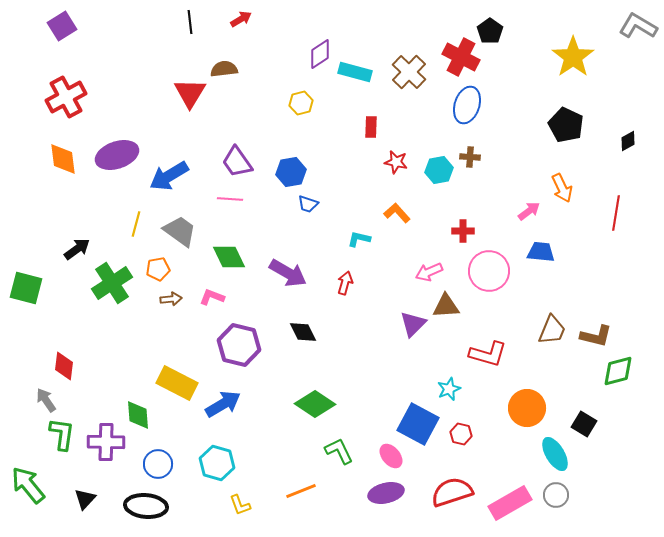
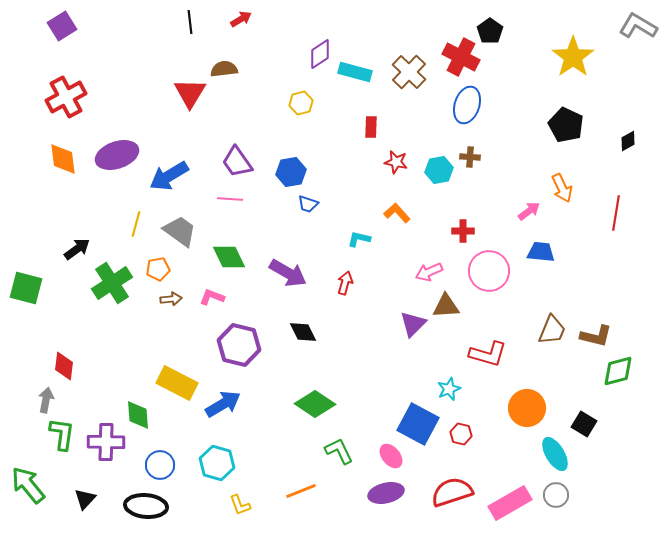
gray arrow at (46, 400): rotated 45 degrees clockwise
blue circle at (158, 464): moved 2 px right, 1 px down
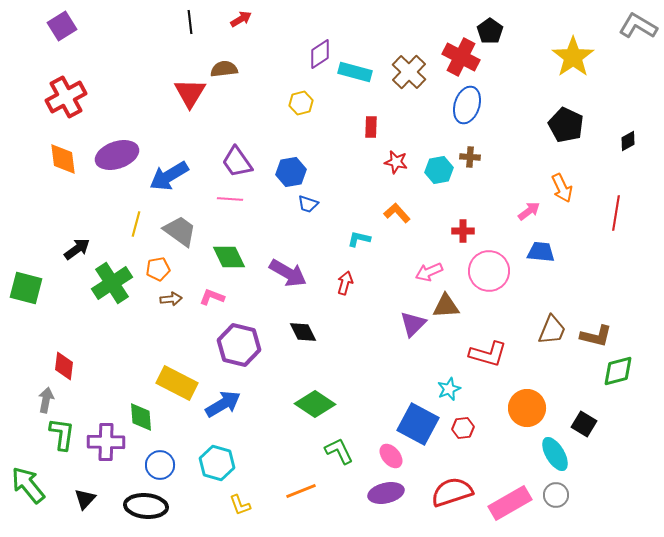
green diamond at (138, 415): moved 3 px right, 2 px down
red hexagon at (461, 434): moved 2 px right, 6 px up; rotated 20 degrees counterclockwise
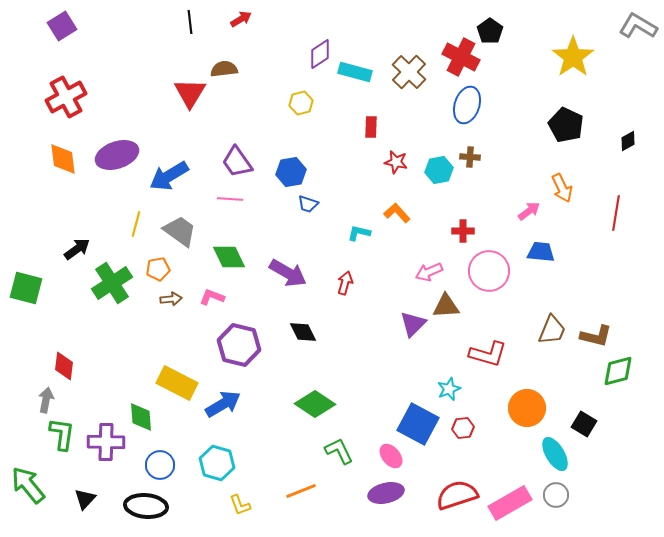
cyan L-shape at (359, 239): moved 6 px up
red semicircle at (452, 492): moved 5 px right, 3 px down
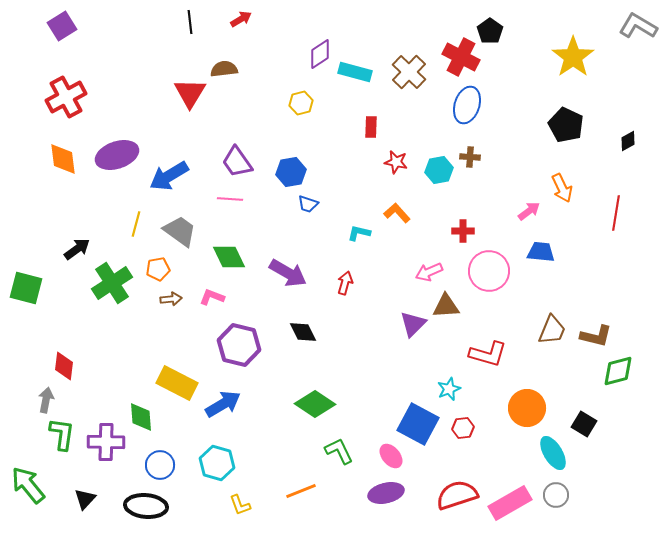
cyan ellipse at (555, 454): moved 2 px left, 1 px up
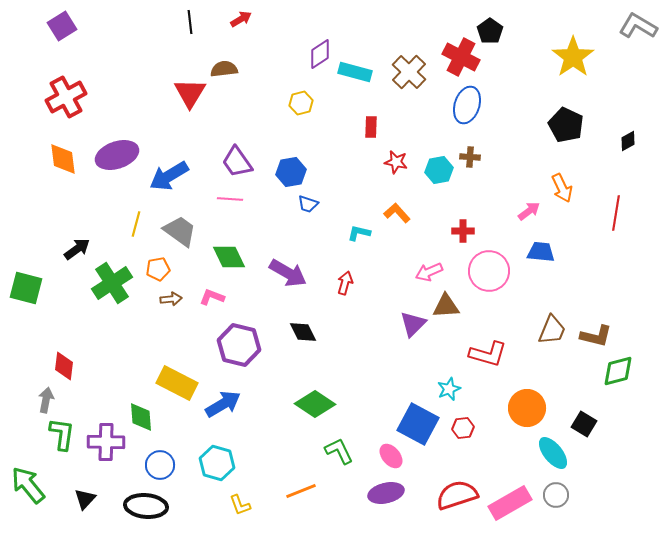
cyan ellipse at (553, 453): rotated 8 degrees counterclockwise
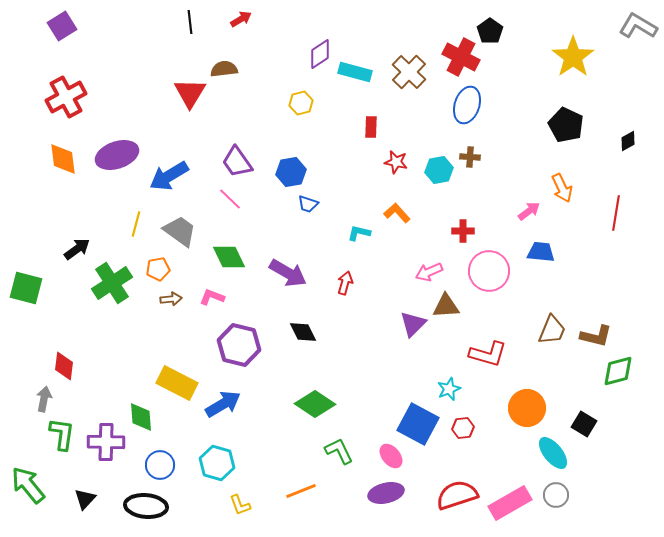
pink line at (230, 199): rotated 40 degrees clockwise
gray arrow at (46, 400): moved 2 px left, 1 px up
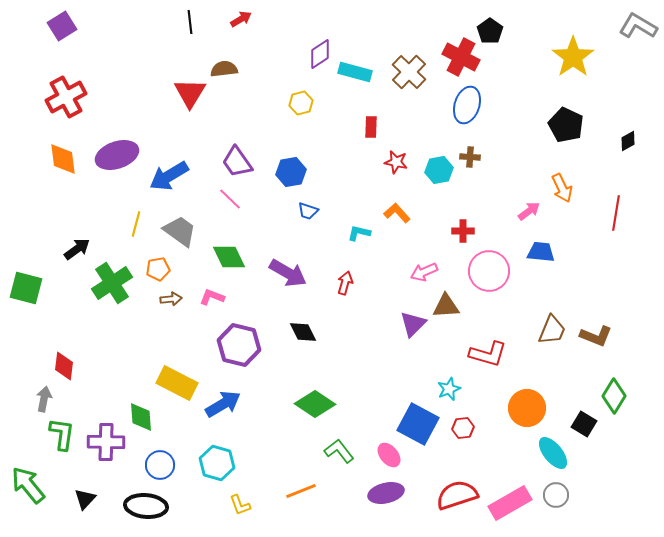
blue trapezoid at (308, 204): moved 7 px down
pink arrow at (429, 272): moved 5 px left
brown L-shape at (596, 336): rotated 8 degrees clockwise
green diamond at (618, 371): moved 4 px left, 25 px down; rotated 44 degrees counterclockwise
green L-shape at (339, 451): rotated 12 degrees counterclockwise
pink ellipse at (391, 456): moved 2 px left, 1 px up
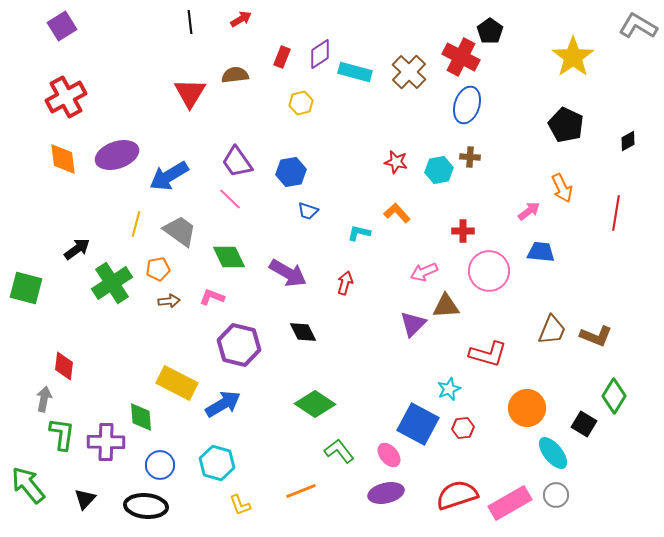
brown semicircle at (224, 69): moved 11 px right, 6 px down
red rectangle at (371, 127): moved 89 px left, 70 px up; rotated 20 degrees clockwise
brown arrow at (171, 299): moved 2 px left, 2 px down
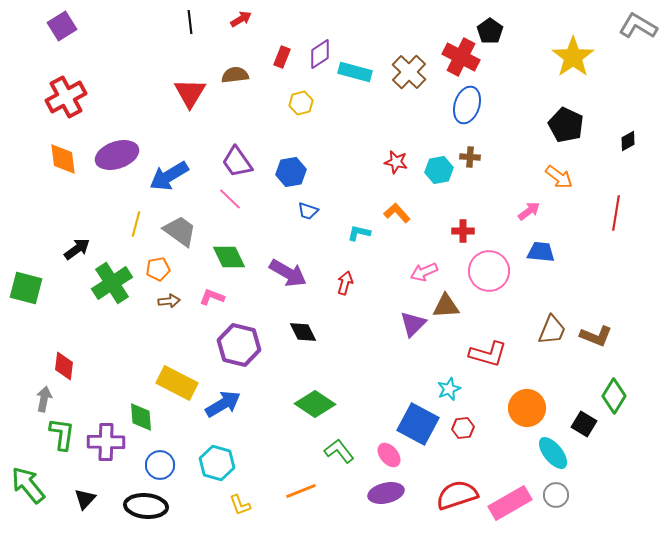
orange arrow at (562, 188): moved 3 px left, 11 px up; rotated 28 degrees counterclockwise
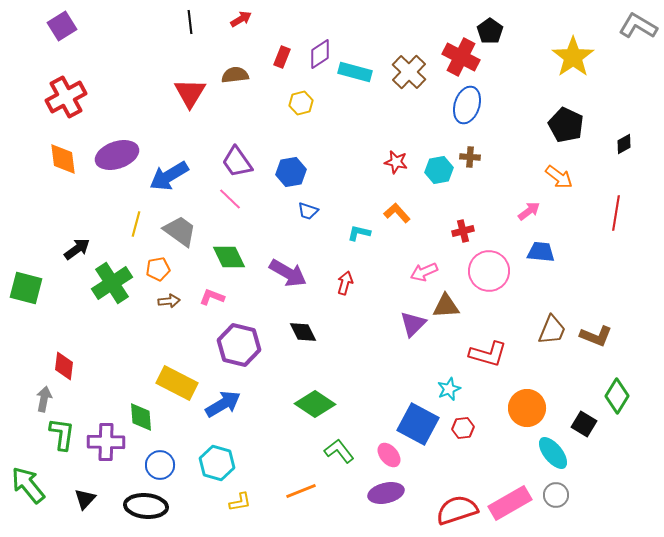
black diamond at (628, 141): moved 4 px left, 3 px down
red cross at (463, 231): rotated 15 degrees counterclockwise
green diamond at (614, 396): moved 3 px right
red semicircle at (457, 495): moved 15 px down
yellow L-shape at (240, 505): moved 3 px up; rotated 80 degrees counterclockwise
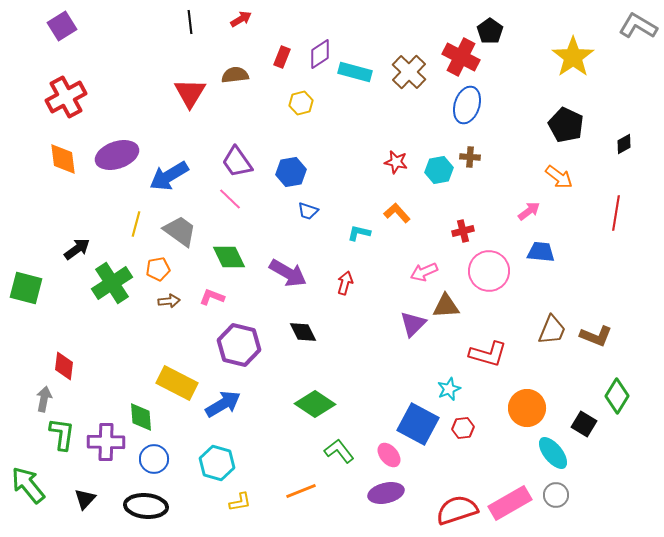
blue circle at (160, 465): moved 6 px left, 6 px up
